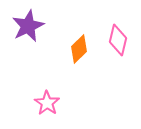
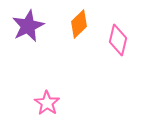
orange diamond: moved 25 px up
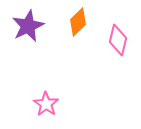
orange diamond: moved 1 px left, 2 px up
pink star: moved 1 px left, 1 px down
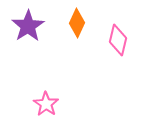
orange diamond: moved 1 px left, 1 px down; rotated 20 degrees counterclockwise
purple star: rotated 8 degrees counterclockwise
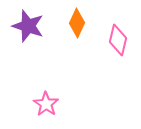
purple star: rotated 20 degrees counterclockwise
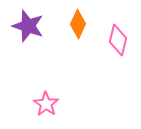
orange diamond: moved 1 px right, 1 px down
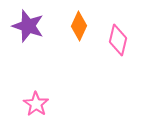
orange diamond: moved 1 px right, 2 px down
pink star: moved 10 px left
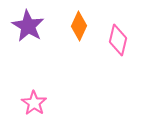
purple star: rotated 12 degrees clockwise
pink star: moved 2 px left, 1 px up
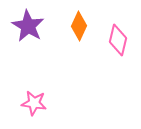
pink star: rotated 25 degrees counterclockwise
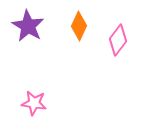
pink diamond: rotated 24 degrees clockwise
